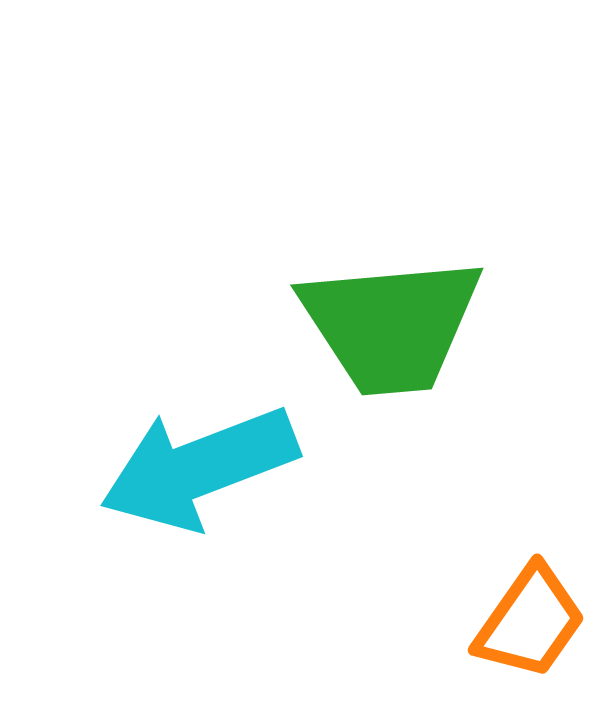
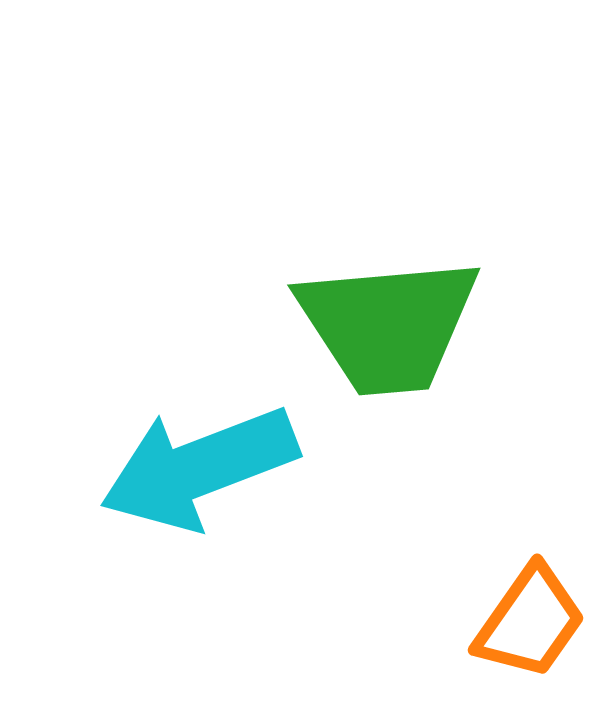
green trapezoid: moved 3 px left
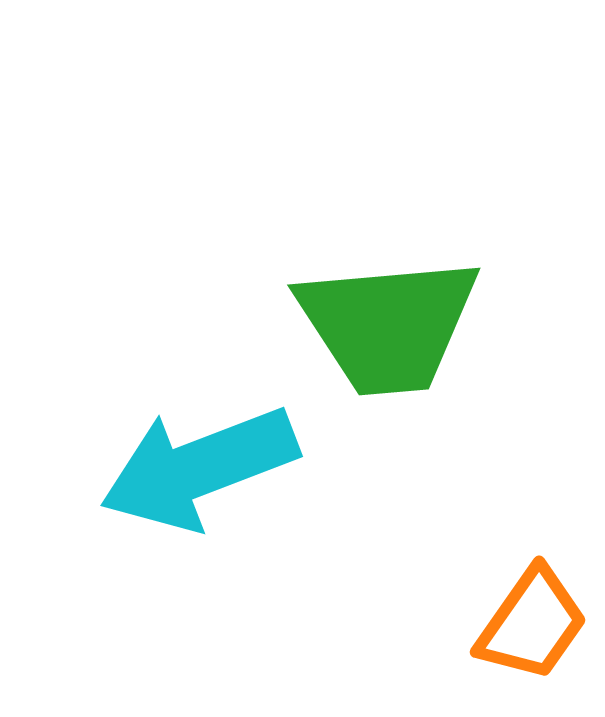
orange trapezoid: moved 2 px right, 2 px down
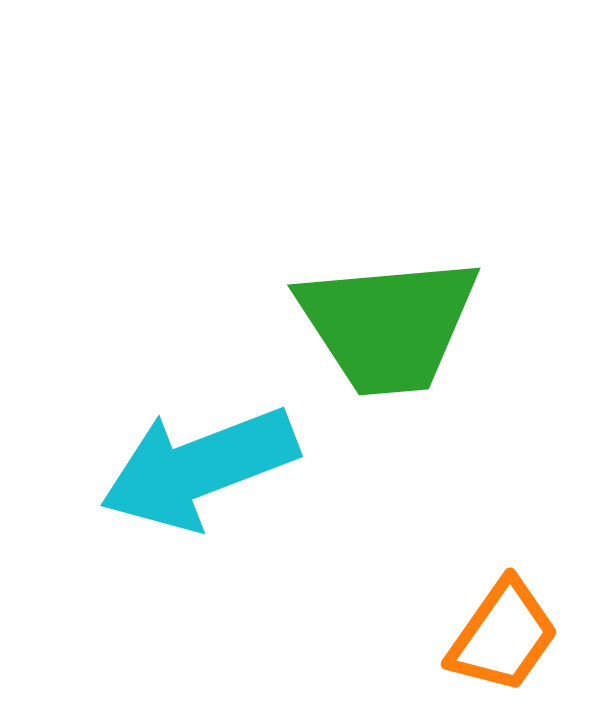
orange trapezoid: moved 29 px left, 12 px down
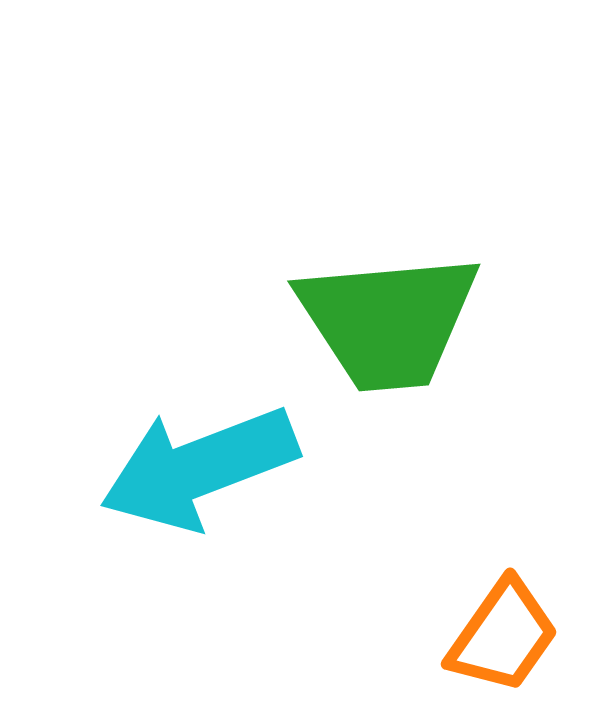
green trapezoid: moved 4 px up
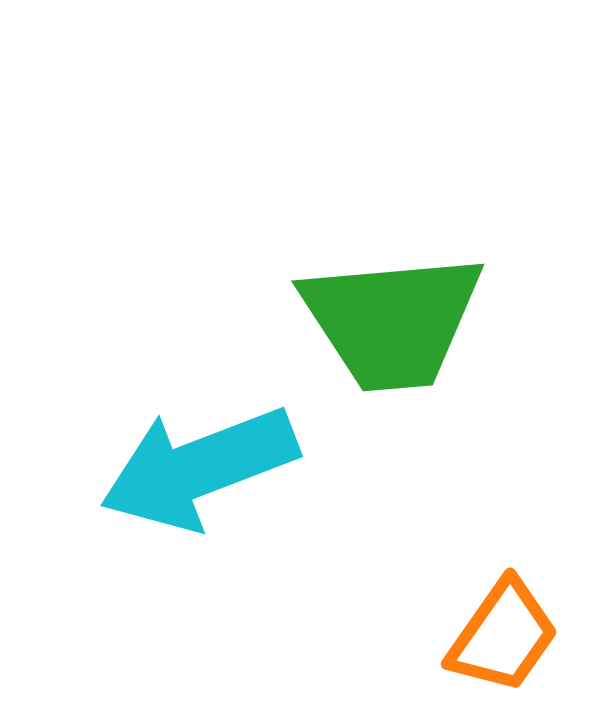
green trapezoid: moved 4 px right
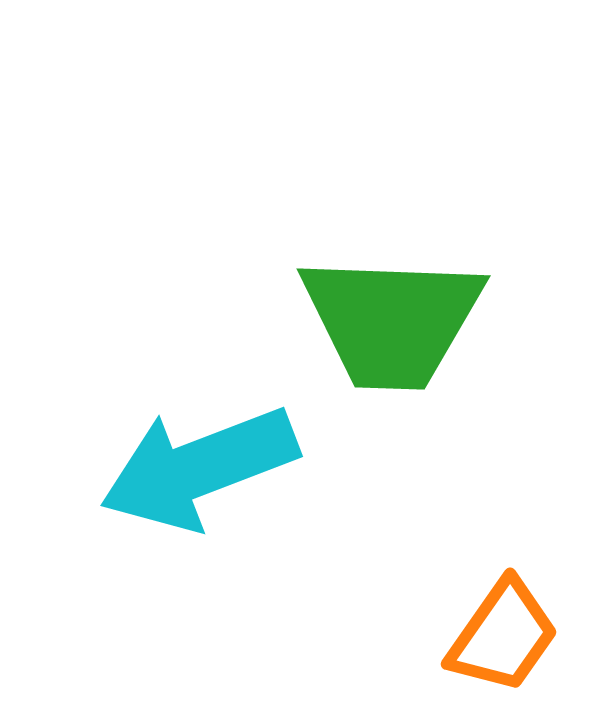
green trapezoid: rotated 7 degrees clockwise
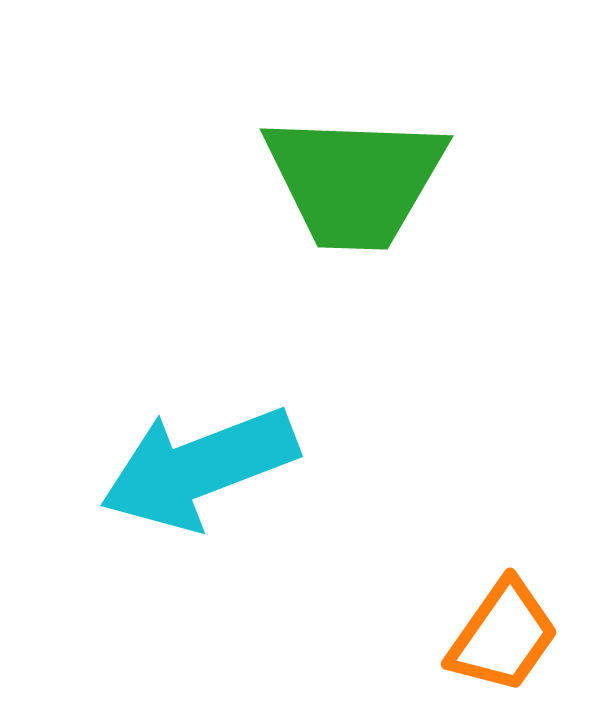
green trapezoid: moved 37 px left, 140 px up
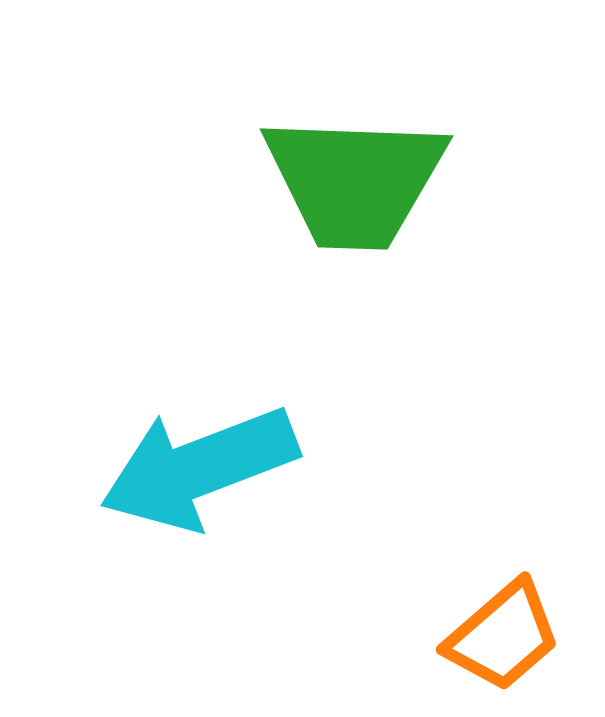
orange trapezoid: rotated 14 degrees clockwise
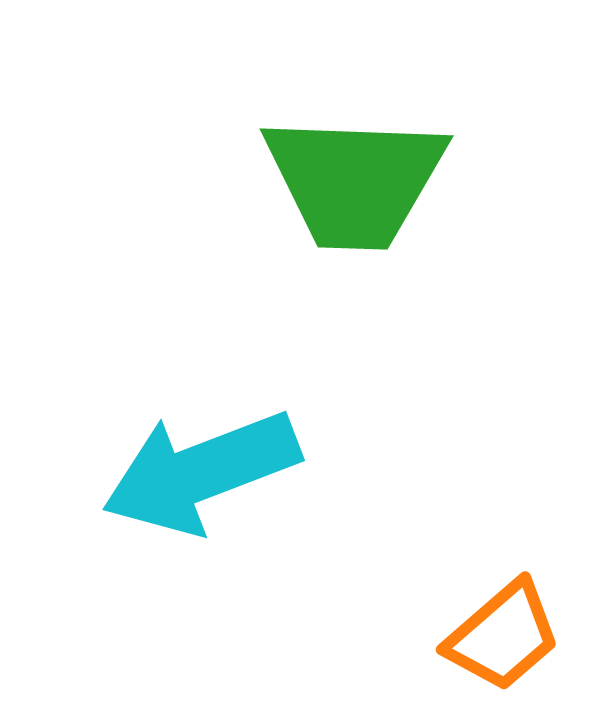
cyan arrow: moved 2 px right, 4 px down
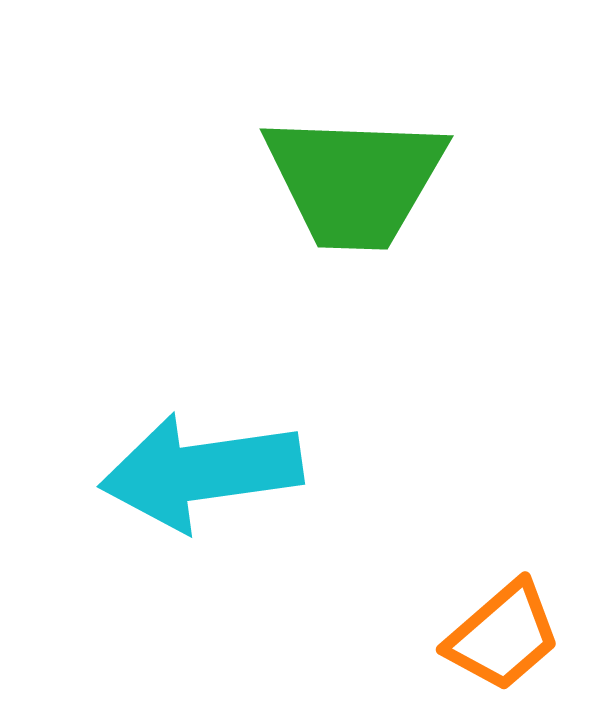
cyan arrow: rotated 13 degrees clockwise
